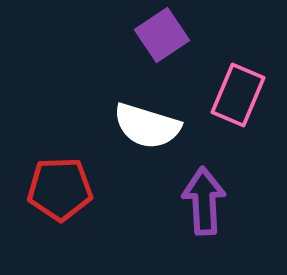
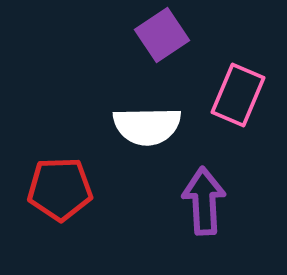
white semicircle: rotated 18 degrees counterclockwise
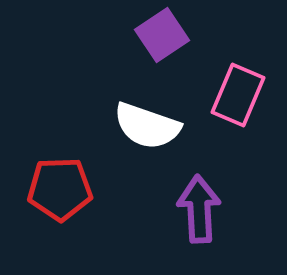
white semicircle: rotated 20 degrees clockwise
purple arrow: moved 5 px left, 8 px down
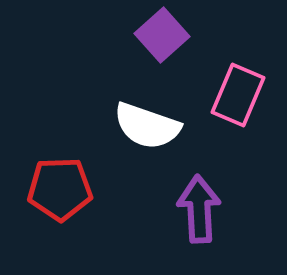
purple square: rotated 8 degrees counterclockwise
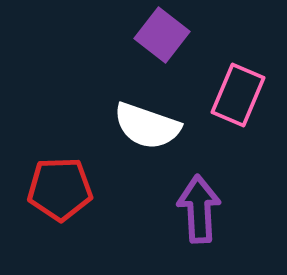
purple square: rotated 10 degrees counterclockwise
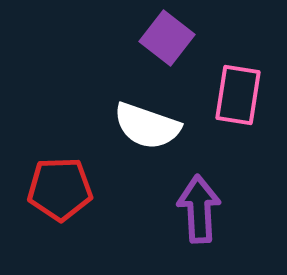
purple square: moved 5 px right, 3 px down
pink rectangle: rotated 14 degrees counterclockwise
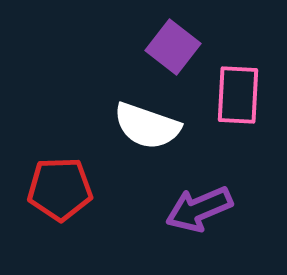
purple square: moved 6 px right, 9 px down
pink rectangle: rotated 6 degrees counterclockwise
purple arrow: rotated 110 degrees counterclockwise
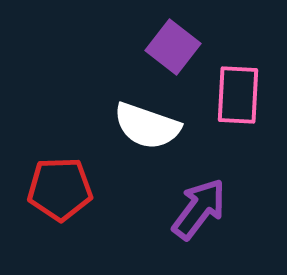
purple arrow: rotated 150 degrees clockwise
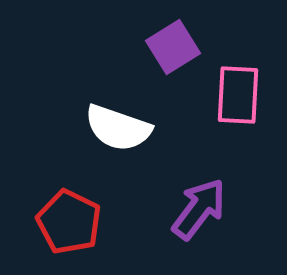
purple square: rotated 20 degrees clockwise
white semicircle: moved 29 px left, 2 px down
red pentagon: moved 9 px right, 33 px down; rotated 28 degrees clockwise
